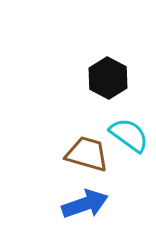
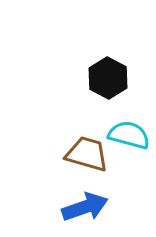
cyan semicircle: rotated 21 degrees counterclockwise
blue arrow: moved 3 px down
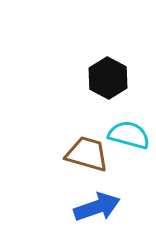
blue arrow: moved 12 px right
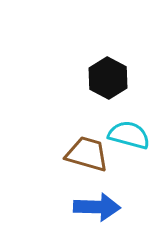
blue arrow: rotated 21 degrees clockwise
